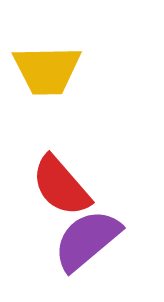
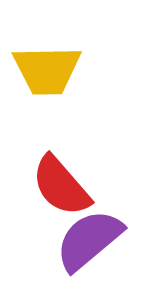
purple semicircle: moved 2 px right
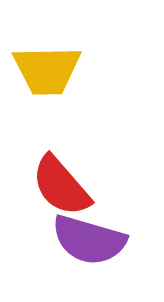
purple semicircle: rotated 124 degrees counterclockwise
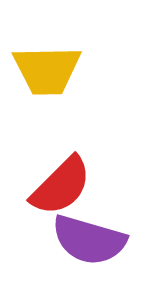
red semicircle: rotated 94 degrees counterclockwise
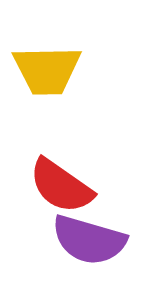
red semicircle: rotated 80 degrees clockwise
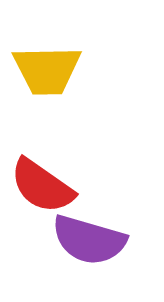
red semicircle: moved 19 px left
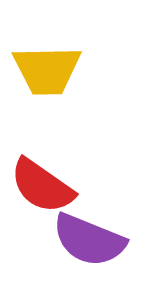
purple semicircle: rotated 6 degrees clockwise
